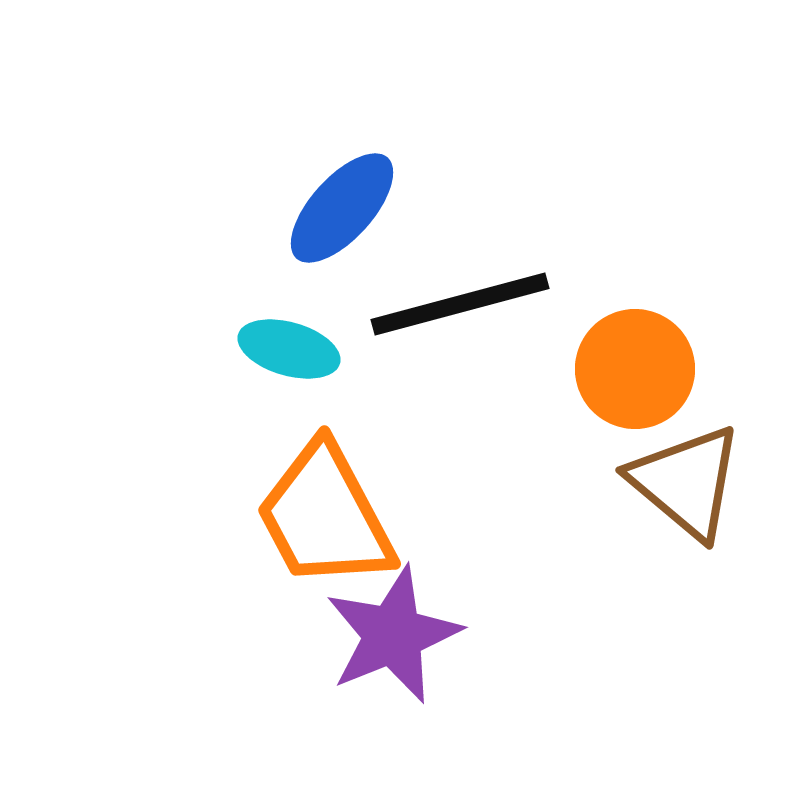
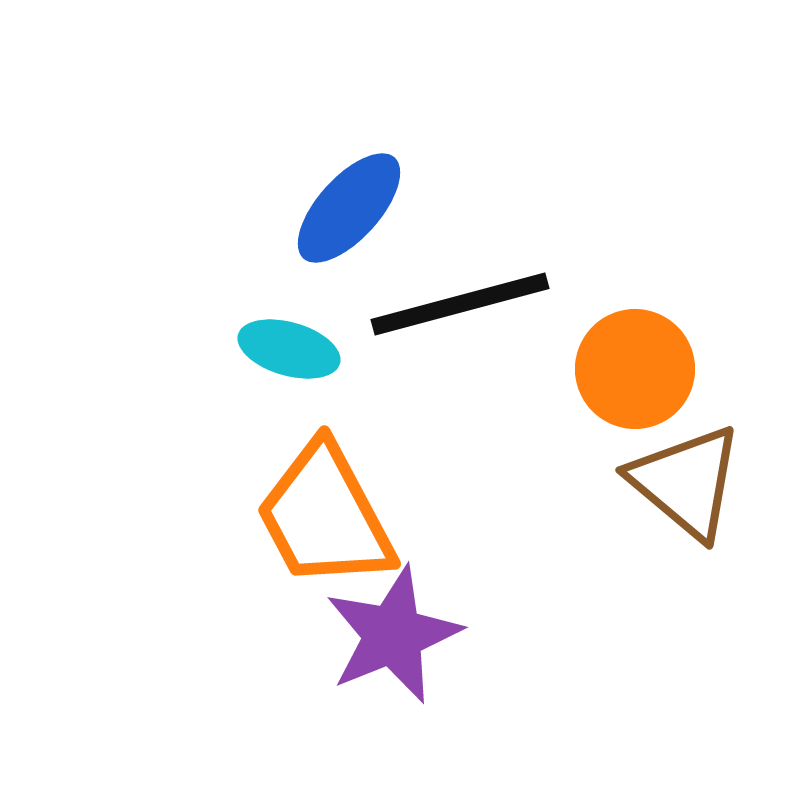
blue ellipse: moved 7 px right
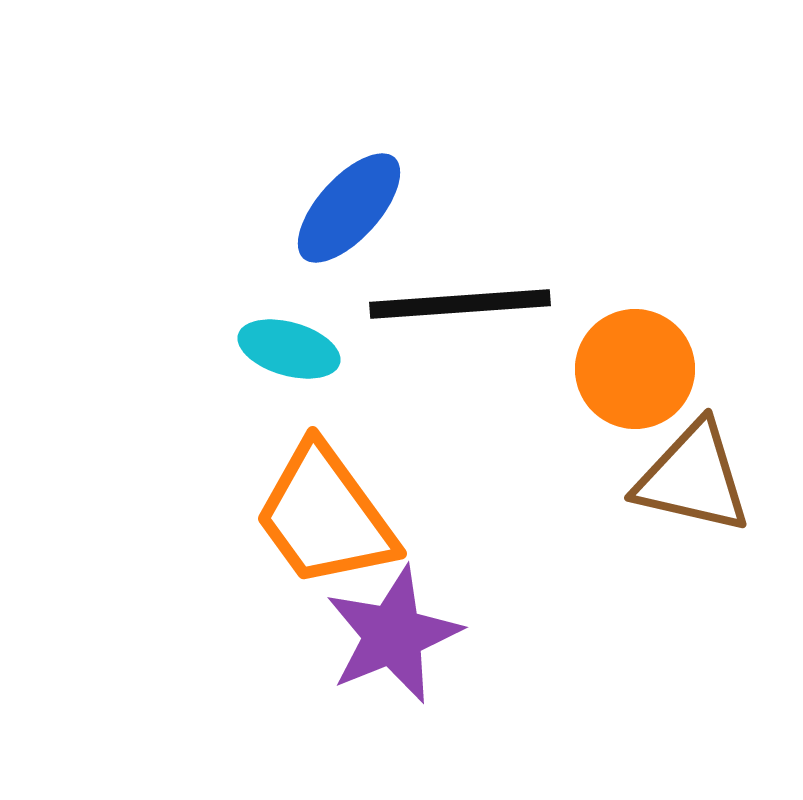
black line: rotated 11 degrees clockwise
brown triangle: moved 7 px right, 4 px up; rotated 27 degrees counterclockwise
orange trapezoid: rotated 8 degrees counterclockwise
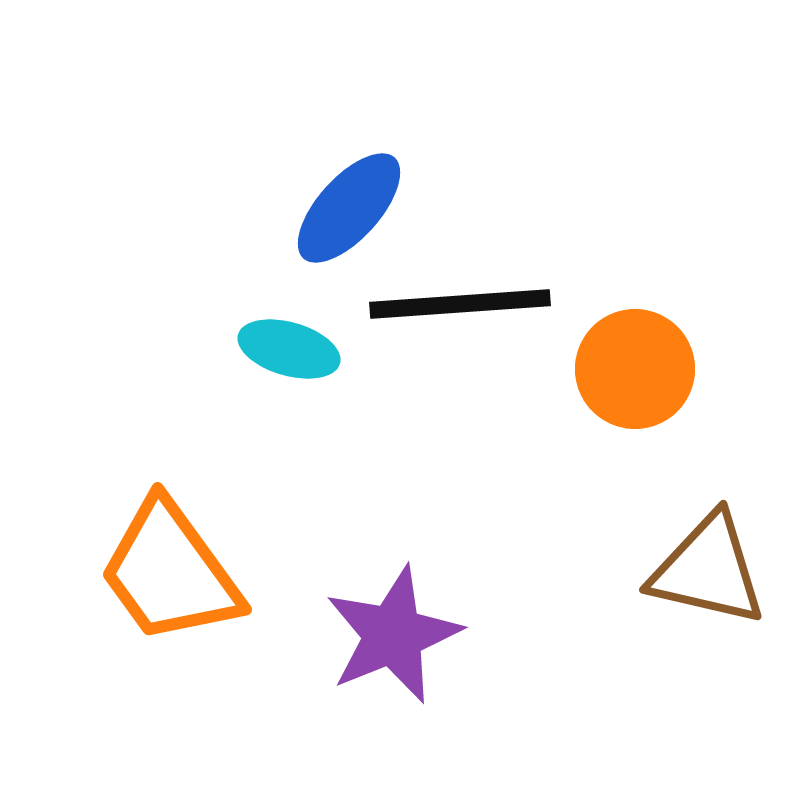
brown triangle: moved 15 px right, 92 px down
orange trapezoid: moved 155 px left, 56 px down
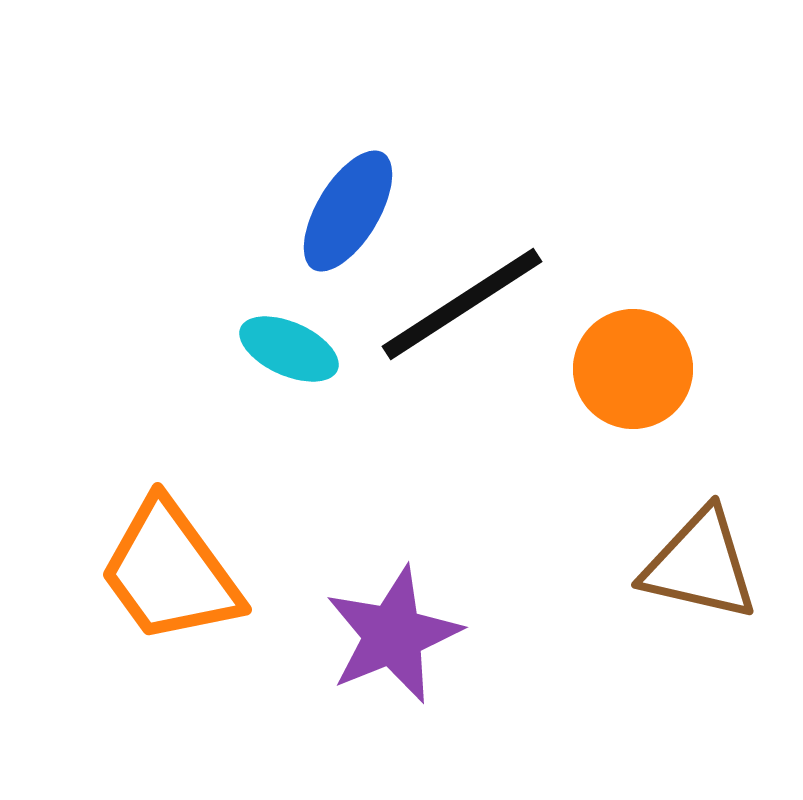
blue ellipse: moved 1 px left, 3 px down; rotated 11 degrees counterclockwise
black line: moved 2 px right; rotated 29 degrees counterclockwise
cyan ellipse: rotated 8 degrees clockwise
orange circle: moved 2 px left
brown triangle: moved 8 px left, 5 px up
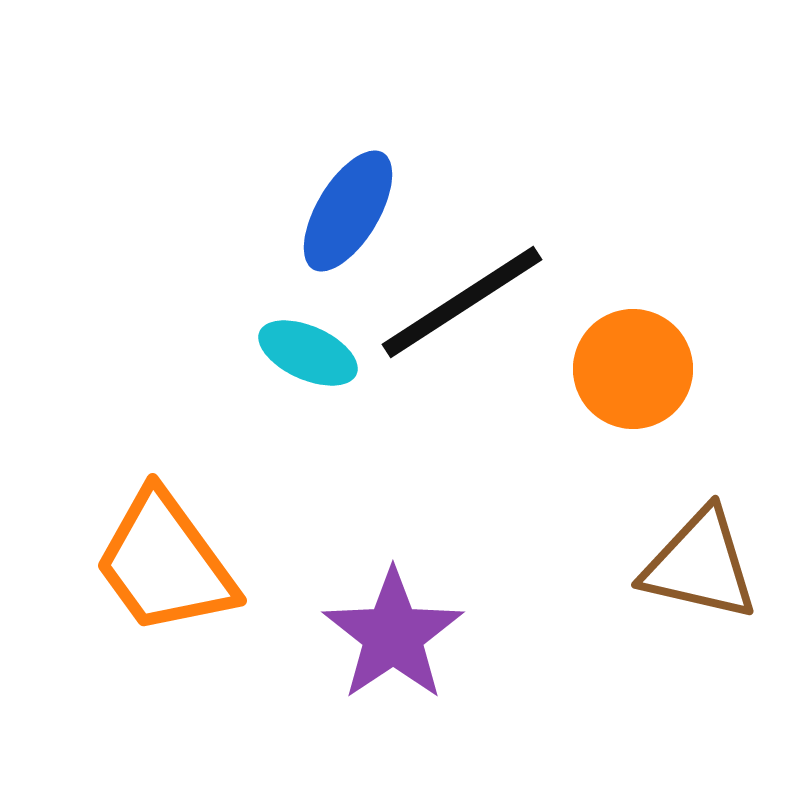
black line: moved 2 px up
cyan ellipse: moved 19 px right, 4 px down
orange trapezoid: moved 5 px left, 9 px up
purple star: rotated 12 degrees counterclockwise
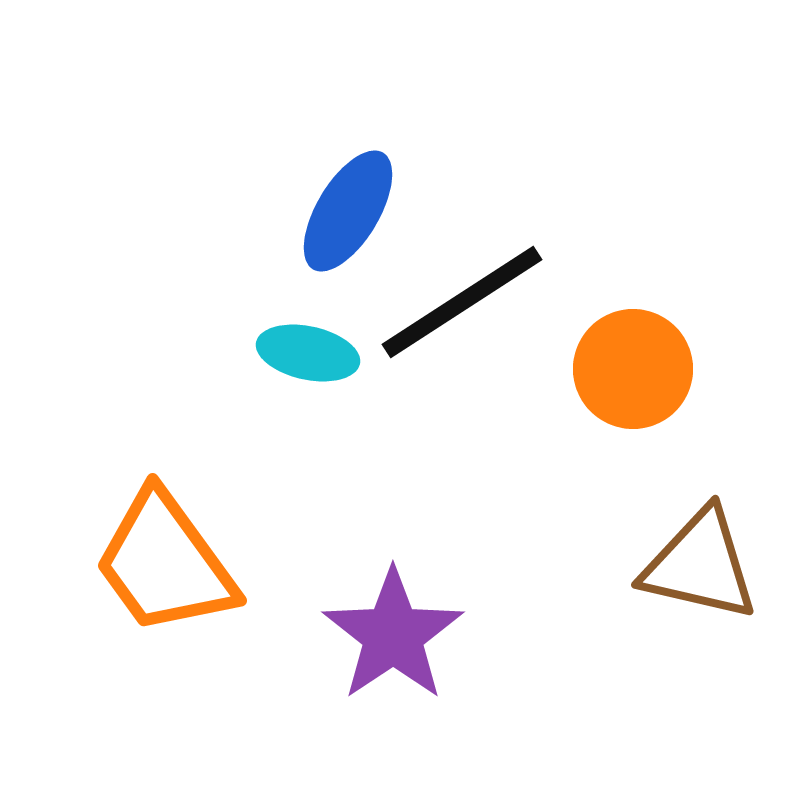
cyan ellipse: rotated 12 degrees counterclockwise
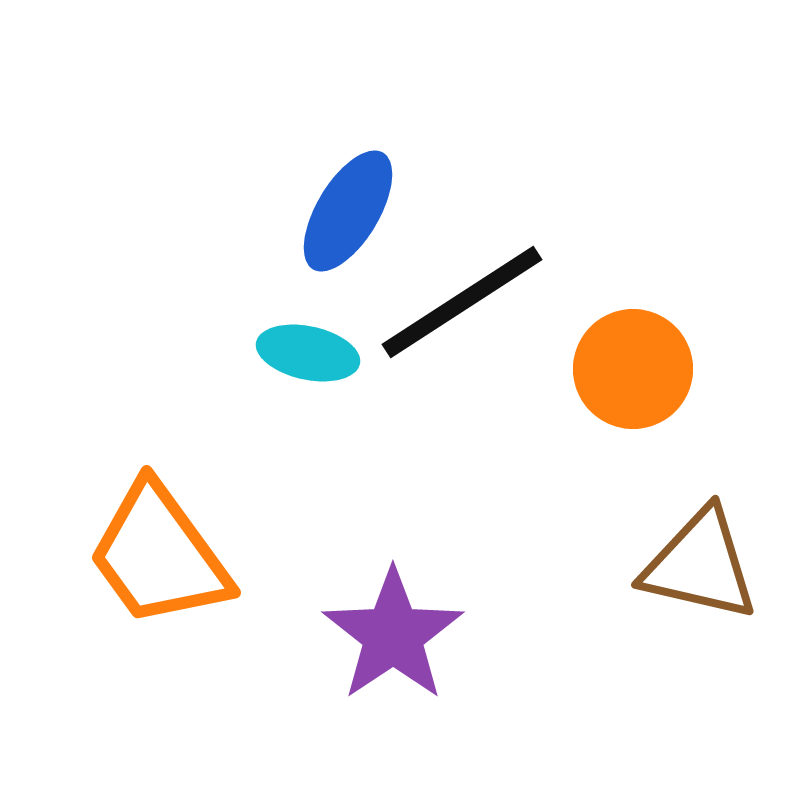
orange trapezoid: moved 6 px left, 8 px up
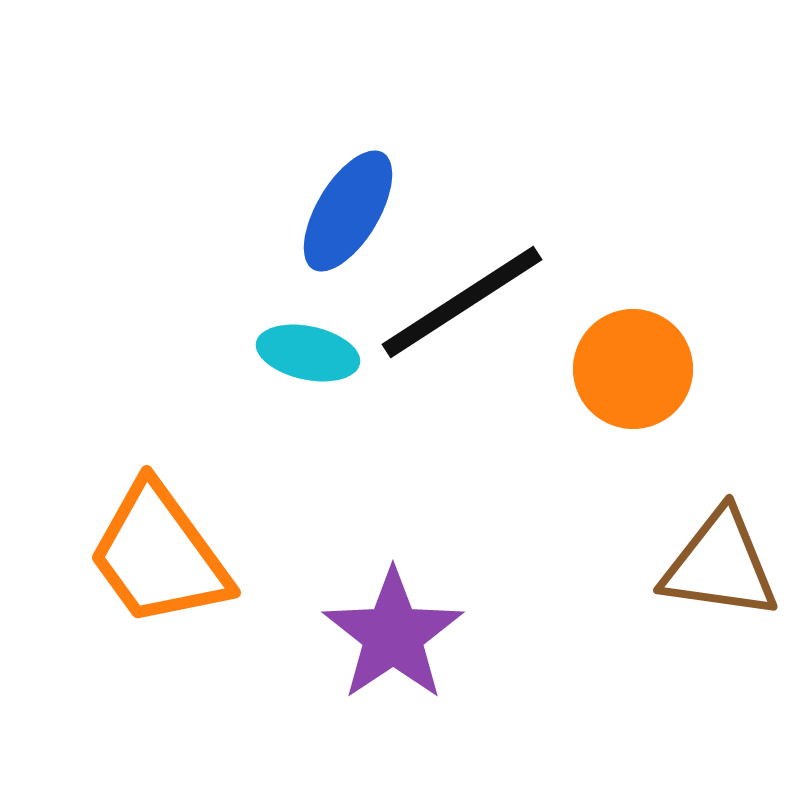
brown triangle: moved 20 px right; rotated 5 degrees counterclockwise
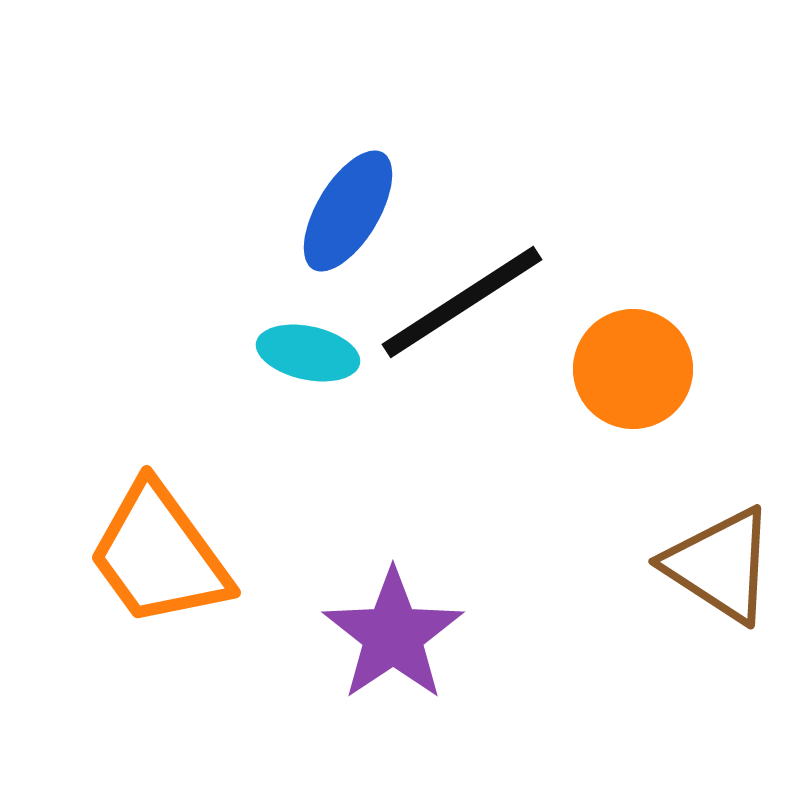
brown triangle: rotated 25 degrees clockwise
